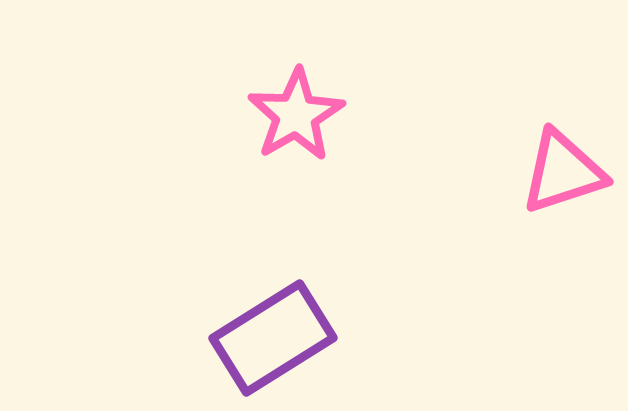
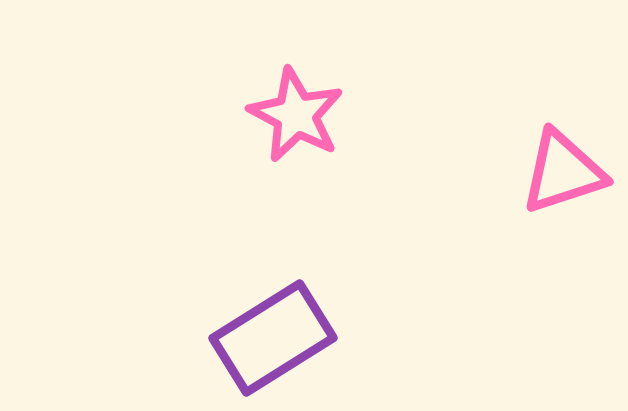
pink star: rotated 14 degrees counterclockwise
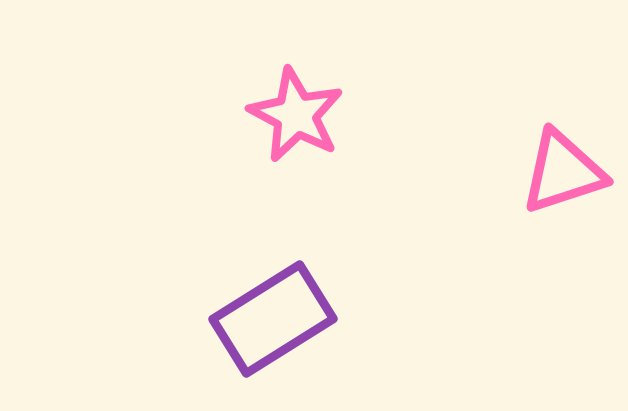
purple rectangle: moved 19 px up
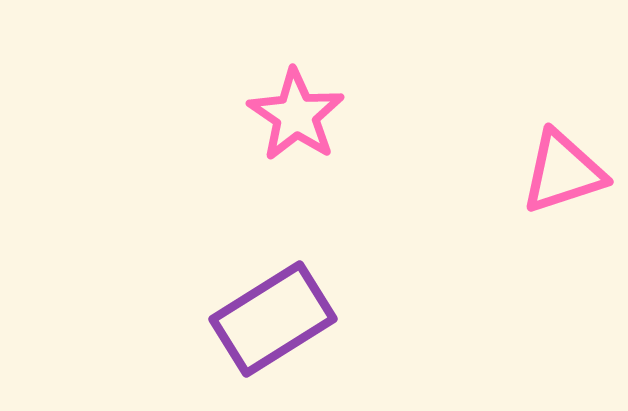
pink star: rotated 6 degrees clockwise
